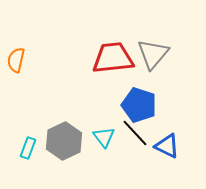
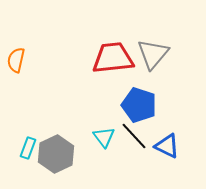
black line: moved 1 px left, 3 px down
gray hexagon: moved 8 px left, 13 px down
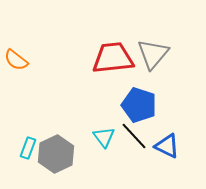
orange semicircle: rotated 65 degrees counterclockwise
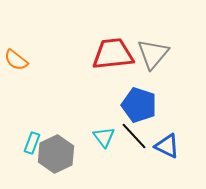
red trapezoid: moved 4 px up
cyan rectangle: moved 4 px right, 5 px up
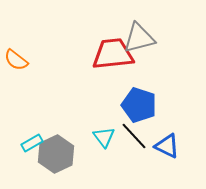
gray triangle: moved 14 px left, 16 px up; rotated 36 degrees clockwise
cyan rectangle: rotated 40 degrees clockwise
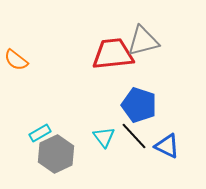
gray triangle: moved 4 px right, 3 px down
cyan rectangle: moved 8 px right, 10 px up
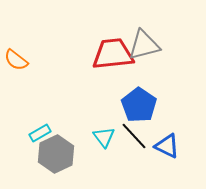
gray triangle: moved 1 px right, 4 px down
blue pentagon: rotated 16 degrees clockwise
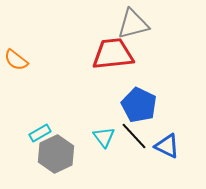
gray triangle: moved 11 px left, 21 px up
blue pentagon: rotated 8 degrees counterclockwise
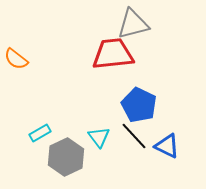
orange semicircle: moved 1 px up
cyan triangle: moved 5 px left
gray hexagon: moved 10 px right, 3 px down
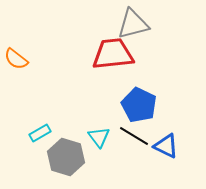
black line: rotated 16 degrees counterclockwise
blue triangle: moved 1 px left
gray hexagon: rotated 18 degrees counterclockwise
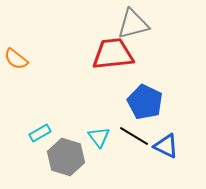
blue pentagon: moved 6 px right, 3 px up
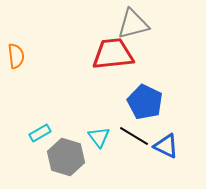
orange semicircle: moved 3 px up; rotated 135 degrees counterclockwise
